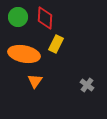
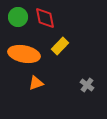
red diamond: rotated 15 degrees counterclockwise
yellow rectangle: moved 4 px right, 2 px down; rotated 18 degrees clockwise
orange triangle: moved 1 px right, 2 px down; rotated 35 degrees clockwise
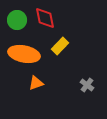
green circle: moved 1 px left, 3 px down
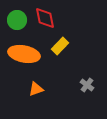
orange triangle: moved 6 px down
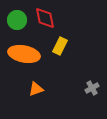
yellow rectangle: rotated 18 degrees counterclockwise
gray cross: moved 5 px right, 3 px down; rotated 24 degrees clockwise
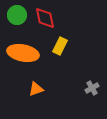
green circle: moved 5 px up
orange ellipse: moved 1 px left, 1 px up
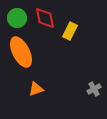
green circle: moved 3 px down
yellow rectangle: moved 10 px right, 15 px up
orange ellipse: moved 2 px left, 1 px up; rotated 52 degrees clockwise
gray cross: moved 2 px right, 1 px down
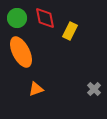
gray cross: rotated 16 degrees counterclockwise
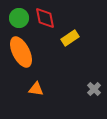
green circle: moved 2 px right
yellow rectangle: moved 7 px down; rotated 30 degrees clockwise
orange triangle: rotated 28 degrees clockwise
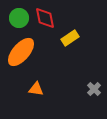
orange ellipse: rotated 68 degrees clockwise
